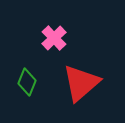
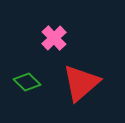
green diamond: rotated 68 degrees counterclockwise
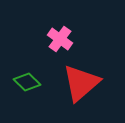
pink cross: moved 6 px right, 1 px down; rotated 10 degrees counterclockwise
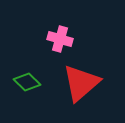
pink cross: rotated 20 degrees counterclockwise
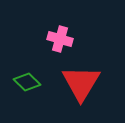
red triangle: rotated 18 degrees counterclockwise
